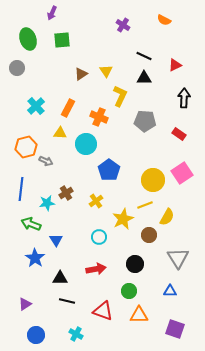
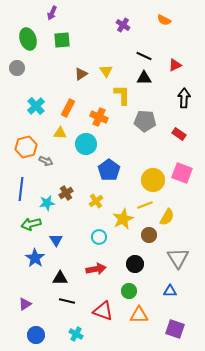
yellow L-shape at (120, 96): moved 2 px right, 1 px up; rotated 25 degrees counterclockwise
pink square at (182, 173): rotated 35 degrees counterclockwise
green arrow at (31, 224): rotated 36 degrees counterclockwise
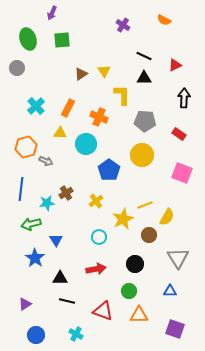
yellow triangle at (106, 71): moved 2 px left
yellow circle at (153, 180): moved 11 px left, 25 px up
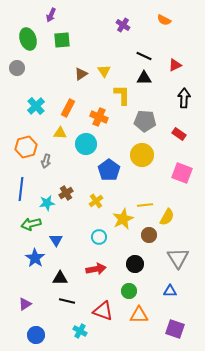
purple arrow at (52, 13): moved 1 px left, 2 px down
gray arrow at (46, 161): rotated 80 degrees clockwise
yellow line at (145, 205): rotated 14 degrees clockwise
cyan cross at (76, 334): moved 4 px right, 3 px up
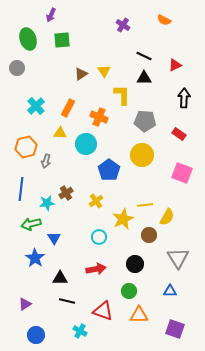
blue triangle at (56, 240): moved 2 px left, 2 px up
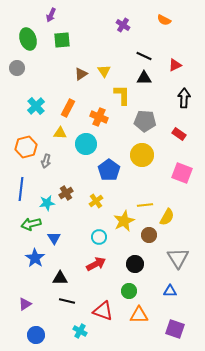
yellow star at (123, 219): moved 1 px right, 2 px down
red arrow at (96, 269): moved 5 px up; rotated 18 degrees counterclockwise
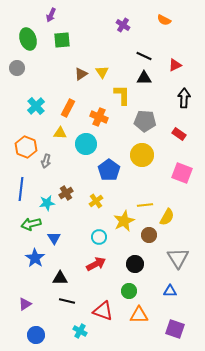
yellow triangle at (104, 71): moved 2 px left, 1 px down
orange hexagon at (26, 147): rotated 25 degrees counterclockwise
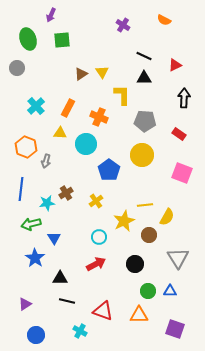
green circle at (129, 291): moved 19 px right
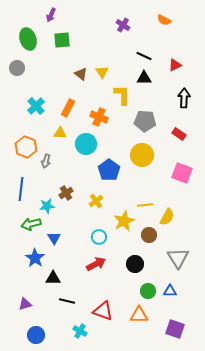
brown triangle at (81, 74): rotated 48 degrees counterclockwise
cyan star at (47, 203): moved 3 px down
black triangle at (60, 278): moved 7 px left
purple triangle at (25, 304): rotated 16 degrees clockwise
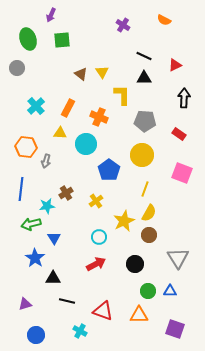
orange hexagon at (26, 147): rotated 15 degrees counterclockwise
yellow line at (145, 205): moved 16 px up; rotated 63 degrees counterclockwise
yellow semicircle at (167, 217): moved 18 px left, 4 px up
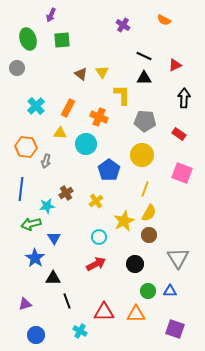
black line at (67, 301): rotated 56 degrees clockwise
red triangle at (103, 311): moved 1 px right, 1 px down; rotated 20 degrees counterclockwise
orange triangle at (139, 315): moved 3 px left, 1 px up
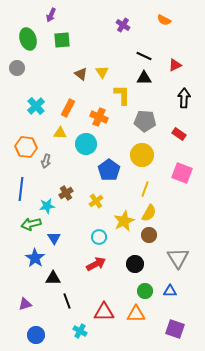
green circle at (148, 291): moved 3 px left
